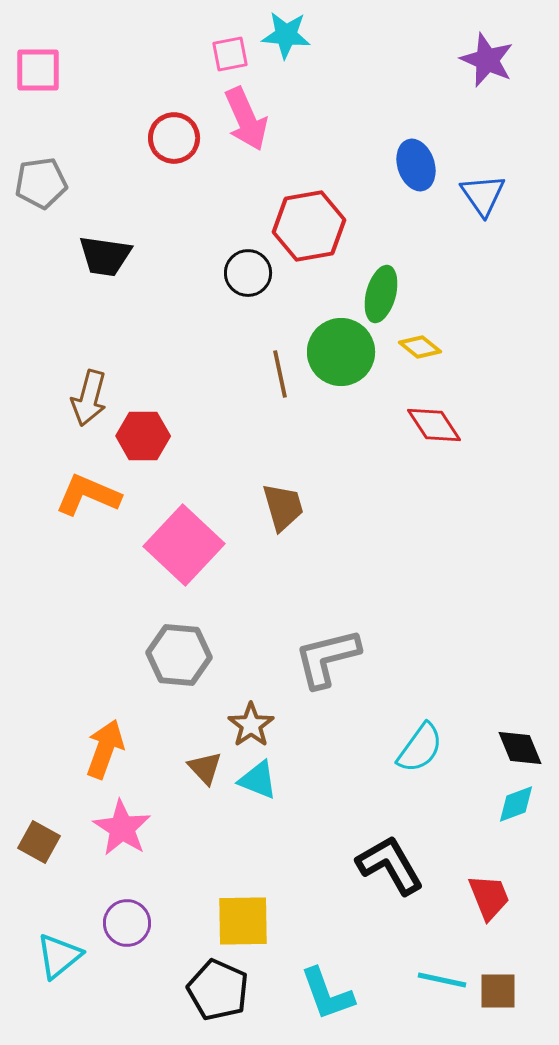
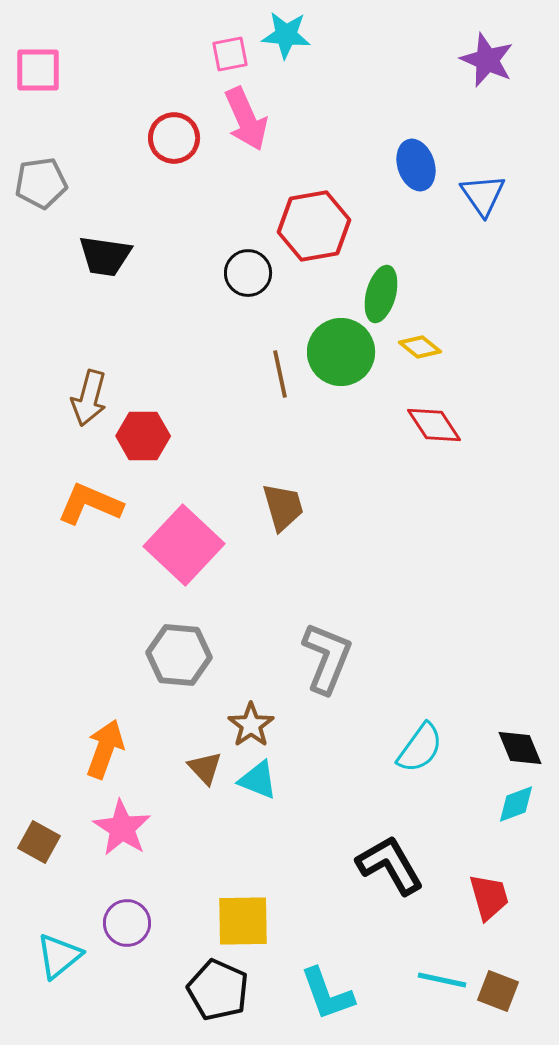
red hexagon at (309, 226): moved 5 px right
orange L-shape at (88, 495): moved 2 px right, 9 px down
gray L-shape at (327, 658): rotated 126 degrees clockwise
red trapezoid at (489, 897): rotated 6 degrees clockwise
brown square at (498, 991): rotated 21 degrees clockwise
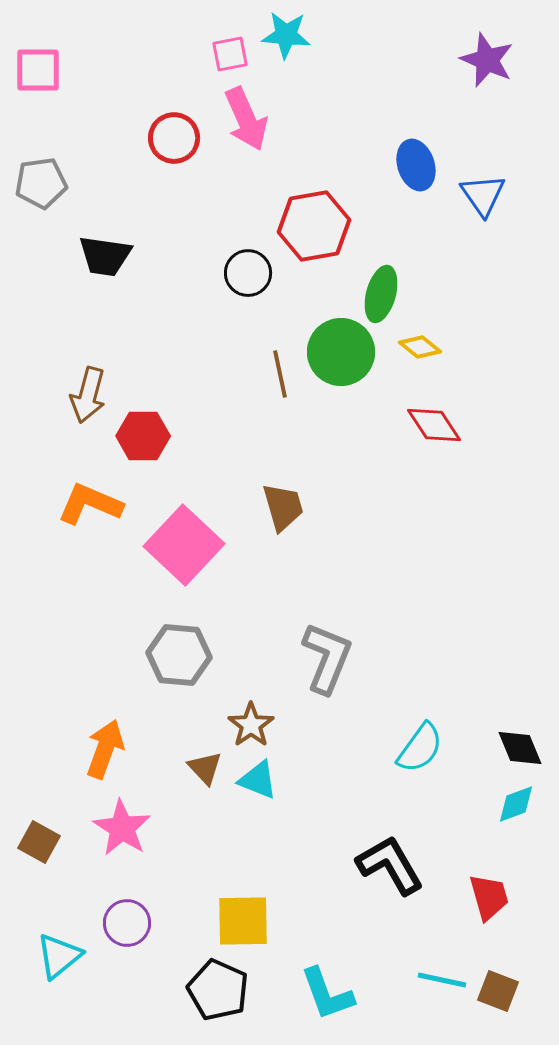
brown arrow at (89, 398): moved 1 px left, 3 px up
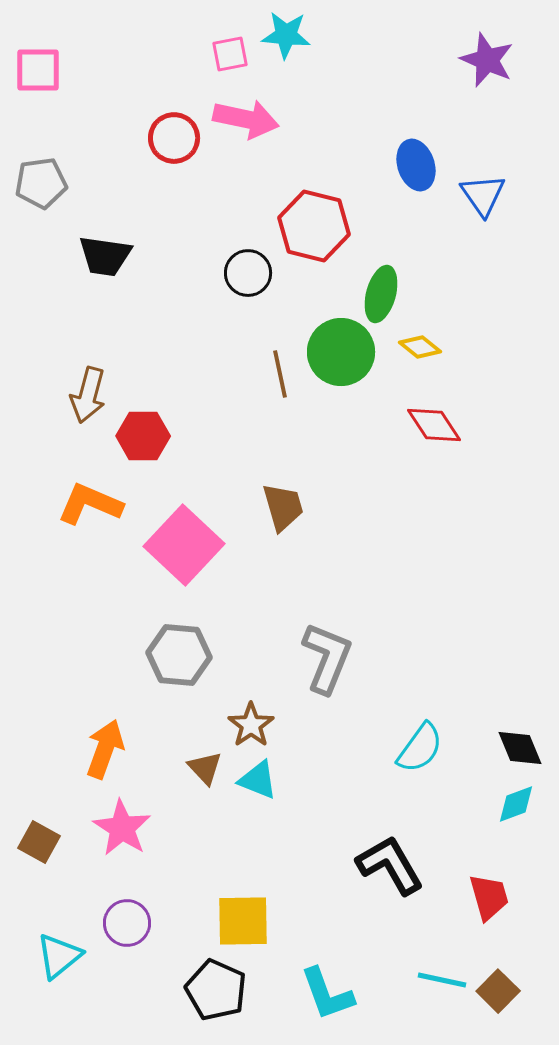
pink arrow at (246, 119): rotated 54 degrees counterclockwise
red hexagon at (314, 226): rotated 24 degrees clockwise
black pentagon at (218, 990): moved 2 px left
brown square at (498, 991): rotated 24 degrees clockwise
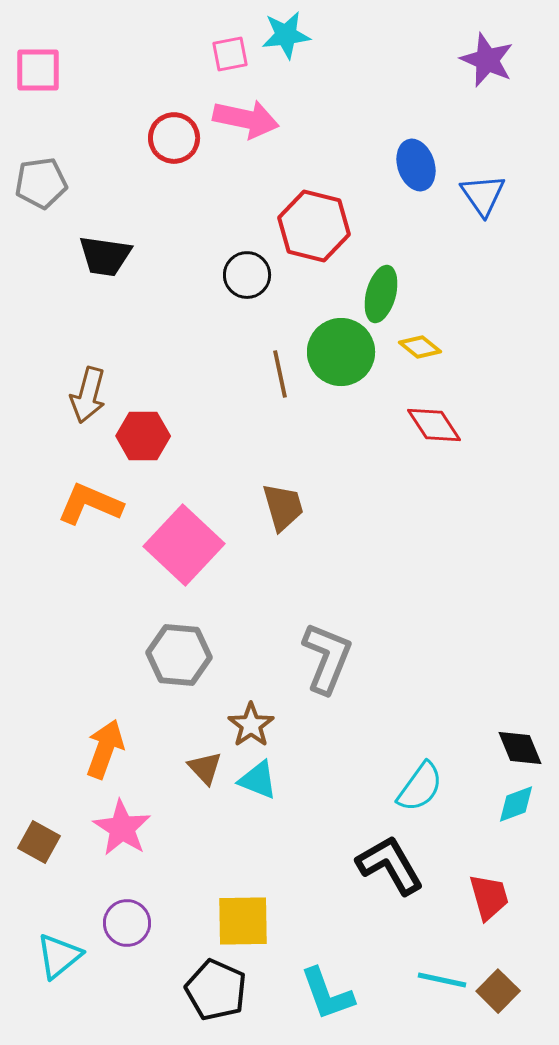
cyan star at (286, 35): rotated 12 degrees counterclockwise
black circle at (248, 273): moved 1 px left, 2 px down
cyan semicircle at (420, 748): moved 39 px down
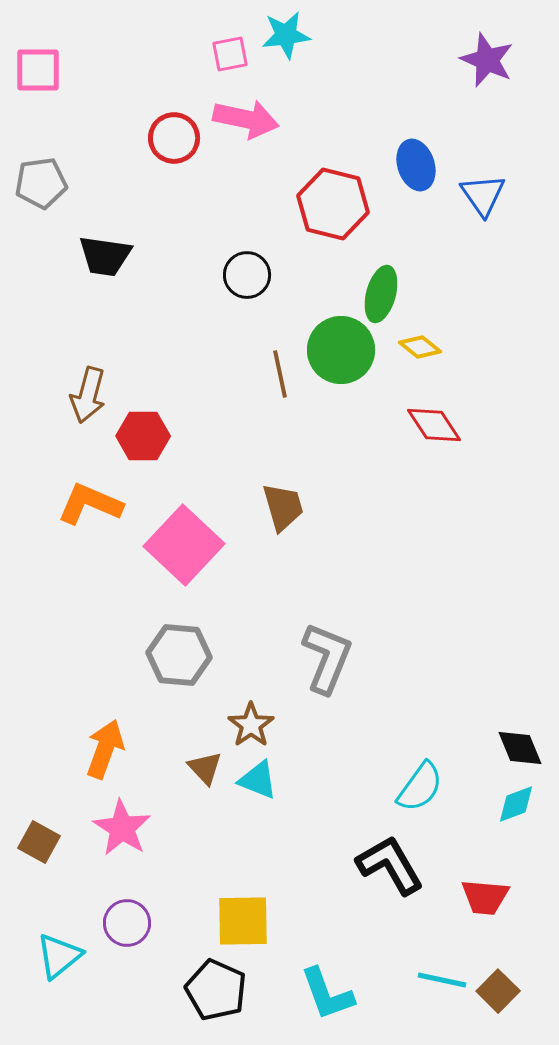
red hexagon at (314, 226): moved 19 px right, 22 px up
green circle at (341, 352): moved 2 px up
red trapezoid at (489, 897): moved 4 px left; rotated 111 degrees clockwise
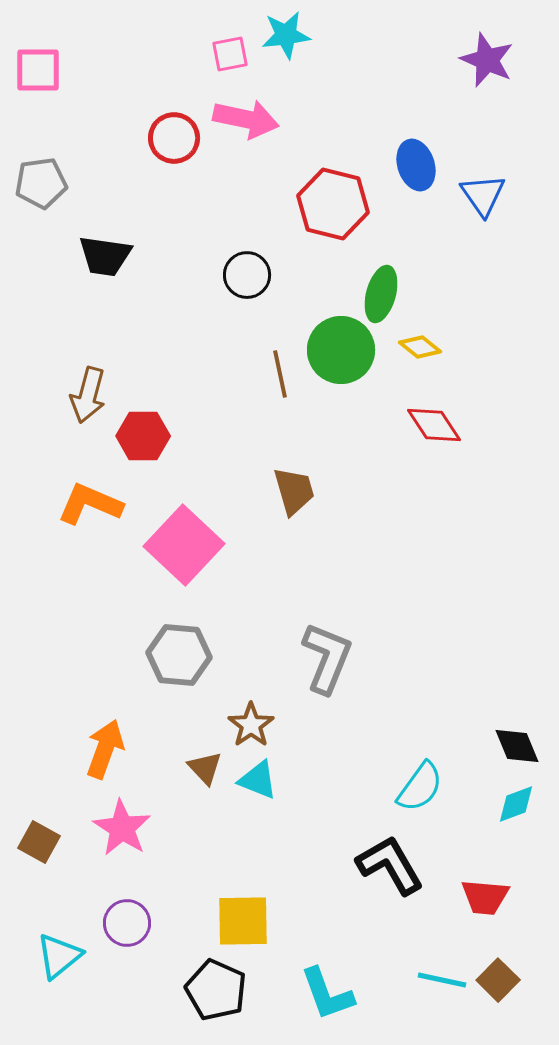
brown trapezoid at (283, 507): moved 11 px right, 16 px up
black diamond at (520, 748): moved 3 px left, 2 px up
brown square at (498, 991): moved 11 px up
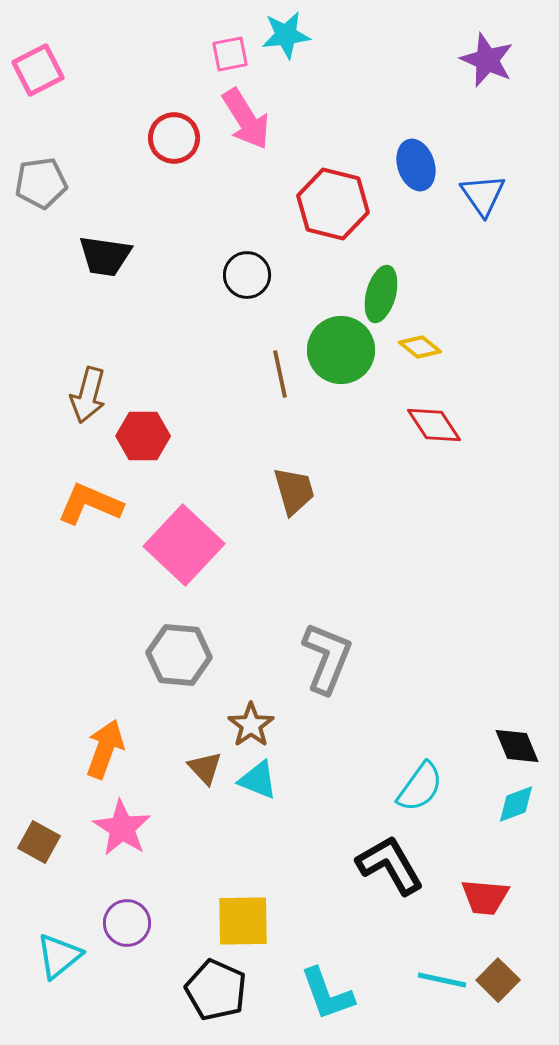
pink square at (38, 70): rotated 27 degrees counterclockwise
pink arrow at (246, 119): rotated 46 degrees clockwise
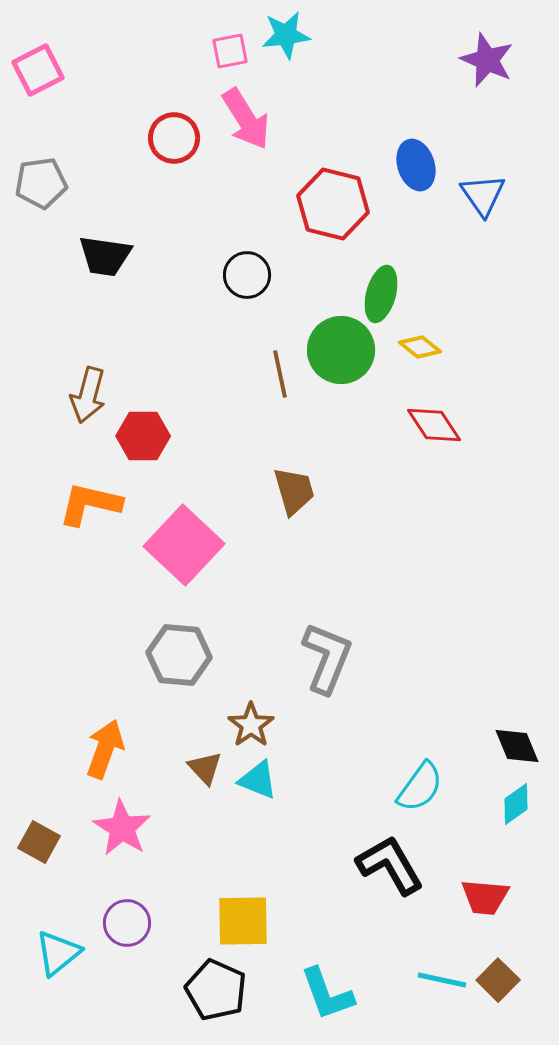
pink square at (230, 54): moved 3 px up
orange L-shape at (90, 504): rotated 10 degrees counterclockwise
cyan diamond at (516, 804): rotated 15 degrees counterclockwise
cyan triangle at (59, 956): moved 1 px left, 3 px up
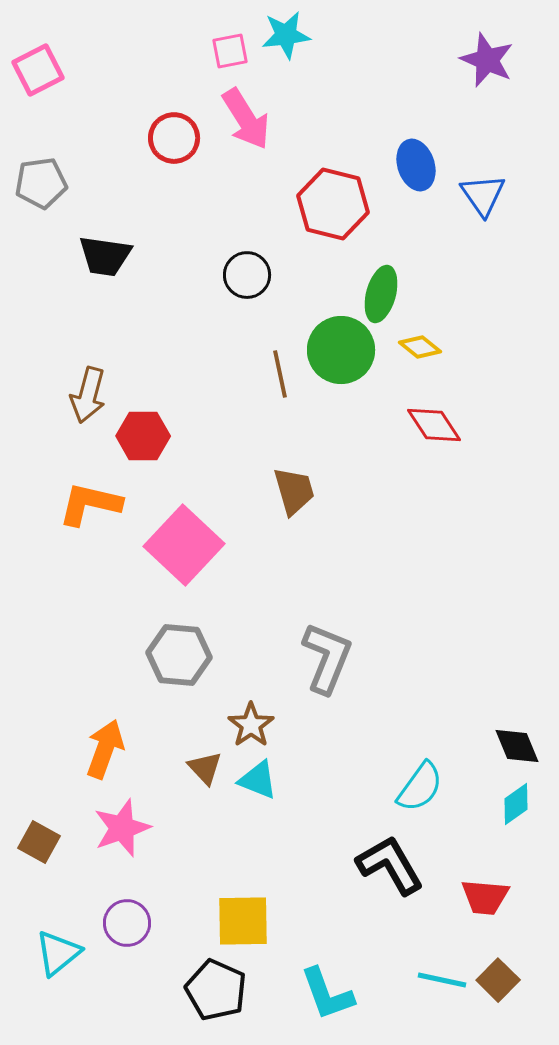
pink star at (122, 828): rotated 20 degrees clockwise
